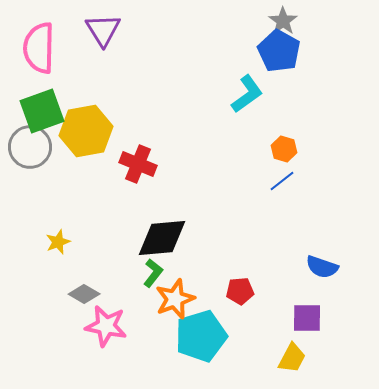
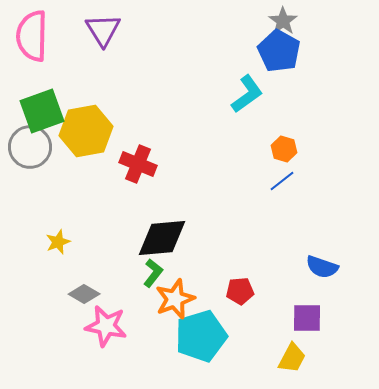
pink semicircle: moved 7 px left, 12 px up
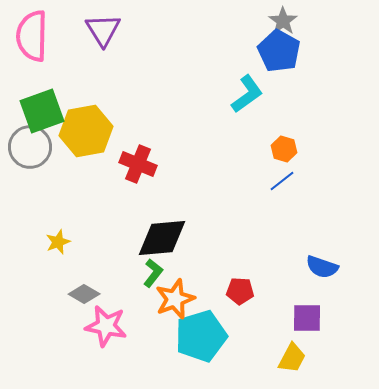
red pentagon: rotated 8 degrees clockwise
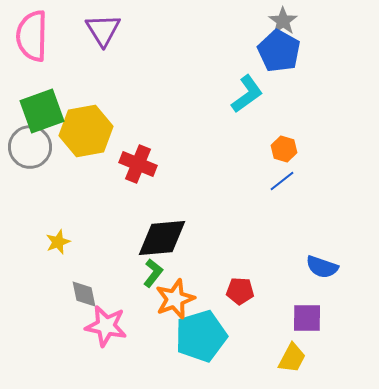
gray diamond: rotated 48 degrees clockwise
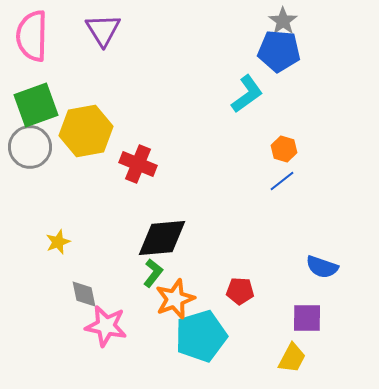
blue pentagon: rotated 24 degrees counterclockwise
green square: moved 6 px left, 6 px up
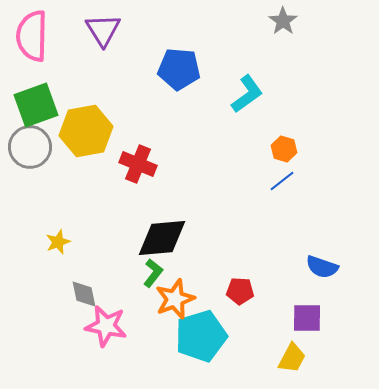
blue pentagon: moved 100 px left, 18 px down
